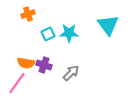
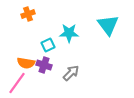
cyan square: moved 11 px down
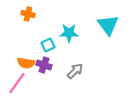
orange cross: rotated 32 degrees clockwise
gray arrow: moved 4 px right, 2 px up
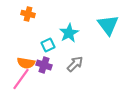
cyan star: rotated 30 degrees counterclockwise
gray arrow: moved 7 px up
pink line: moved 4 px right, 4 px up
